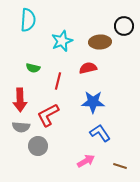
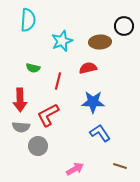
pink arrow: moved 11 px left, 8 px down
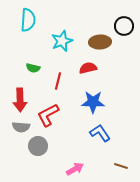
brown line: moved 1 px right
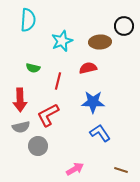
gray semicircle: rotated 18 degrees counterclockwise
brown line: moved 4 px down
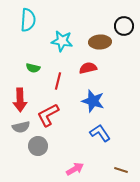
cyan star: rotated 30 degrees clockwise
blue star: moved 1 px up; rotated 15 degrees clockwise
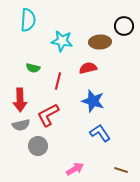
gray semicircle: moved 2 px up
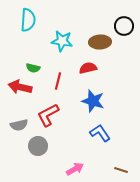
red arrow: moved 13 px up; rotated 105 degrees clockwise
gray semicircle: moved 2 px left
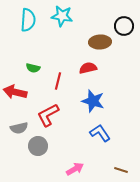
cyan star: moved 25 px up
red arrow: moved 5 px left, 5 px down
gray semicircle: moved 3 px down
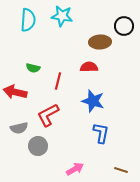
red semicircle: moved 1 px right, 1 px up; rotated 12 degrees clockwise
blue L-shape: moved 1 px right; rotated 45 degrees clockwise
